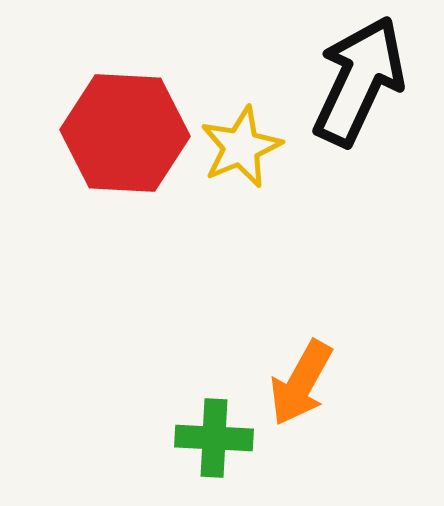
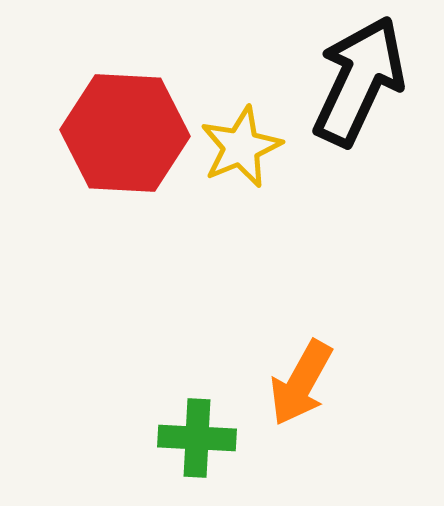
green cross: moved 17 px left
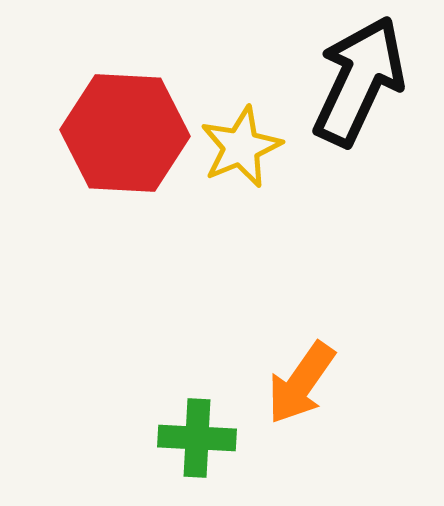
orange arrow: rotated 6 degrees clockwise
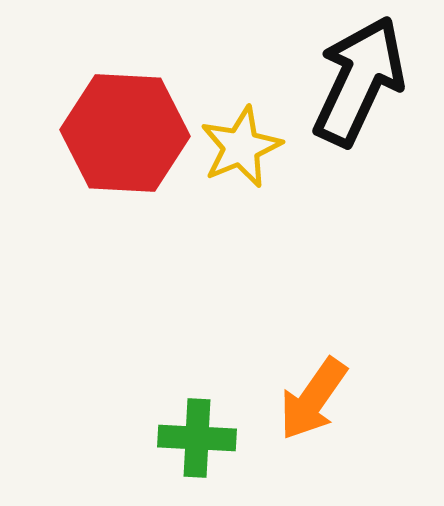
orange arrow: moved 12 px right, 16 px down
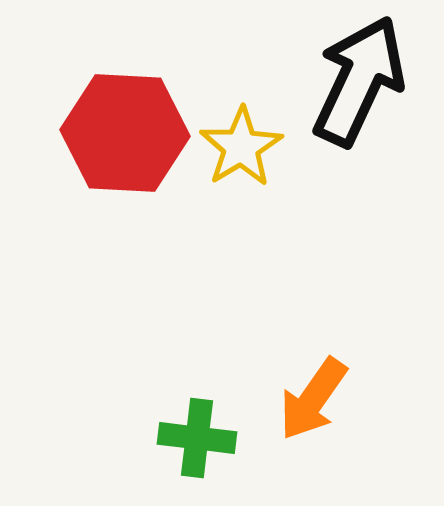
yellow star: rotated 8 degrees counterclockwise
green cross: rotated 4 degrees clockwise
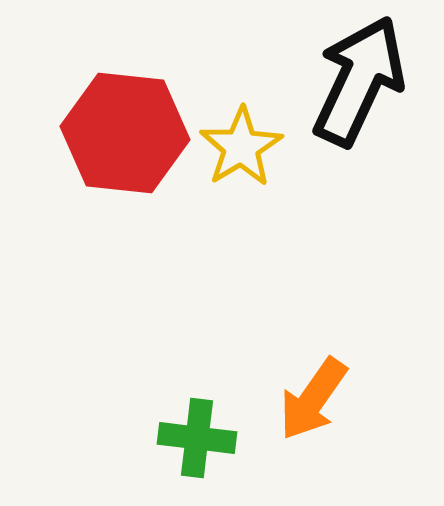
red hexagon: rotated 3 degrees clockwise
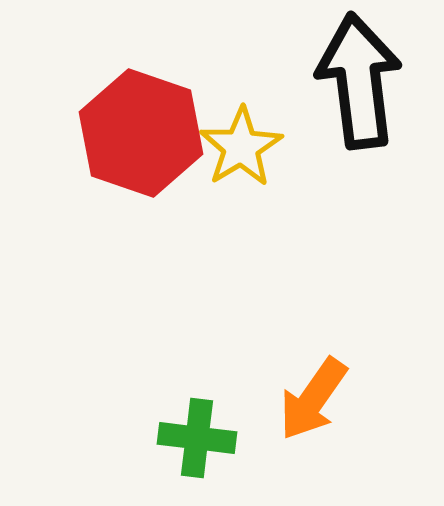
black arrow: rotated 32 degrees counterclockwise
red hexagon: moved 16 px right; rotated 13 degrees clockwise
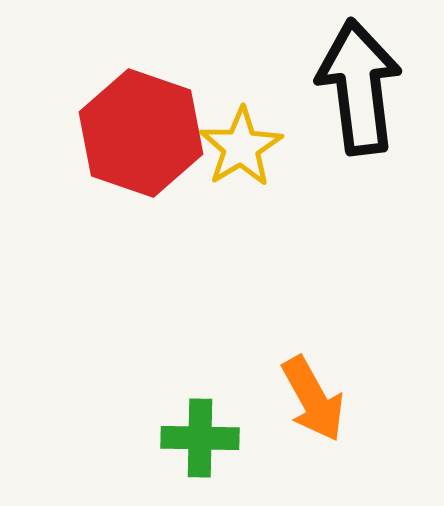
black arrow: moved 6 px down
orange arrow: rotated 64 degrees counterclockwise
green cross: moved 3 px right; rotated 6 degrees counterclockwise
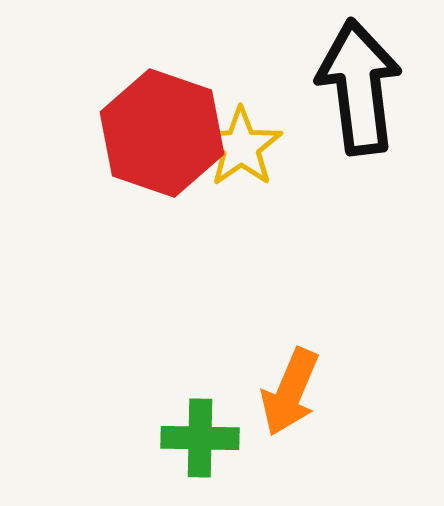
red hexagon: moved 21 px right
yellow star: rotated 4 degrees counterclockwise
orange arrow: moved 23 px left, 7 px up; rotated 52 degrees clockwise
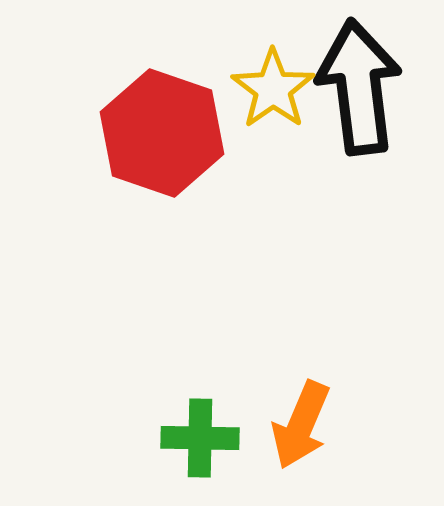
yellow star: moved 32 px right, 58 px up
orange arrow: moved 11 px right, 33 px down
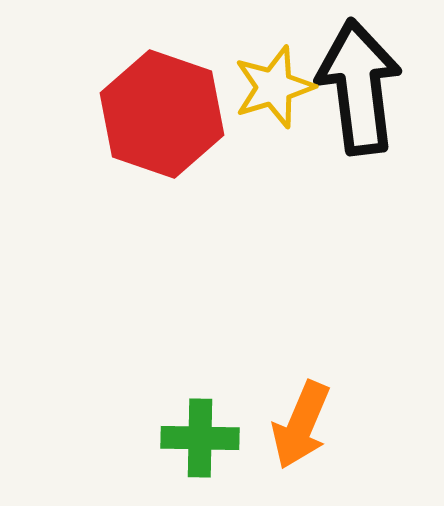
yellow star: moved 1 px right, 2 px up; rotated 18 degrees clockwise
red hexagon: moved 19 px up
